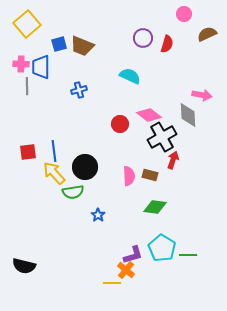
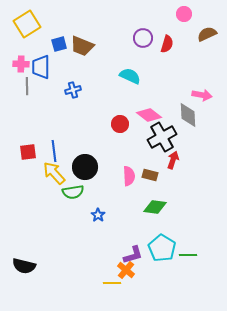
yellow square: rotated 8 degrees clockwise
blue cross: moved 6 px left
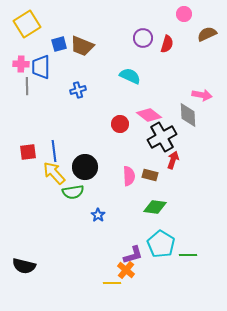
blue cross: moved 5 px right
cyan pentagon: moved 1 px left, 4 px up
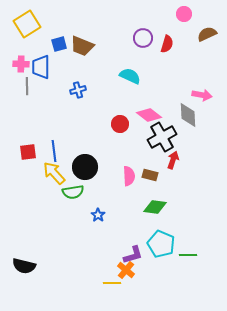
cyan pentagon: rotated 8 degrees counterclockwise
